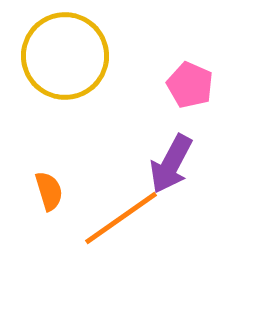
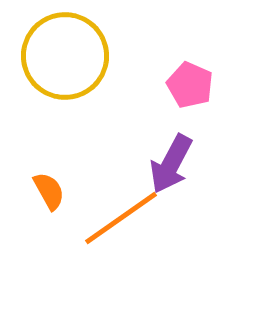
orange semicircle: rotated 12 degrees counterclockwise
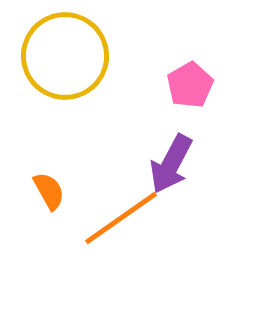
pink pentagon: rotated 18 degrees clockwise
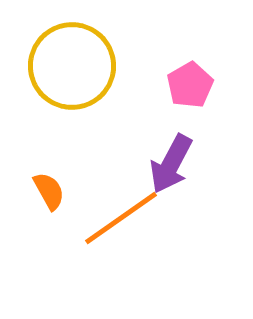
yellow circle: moved 7 px right, 10 px down
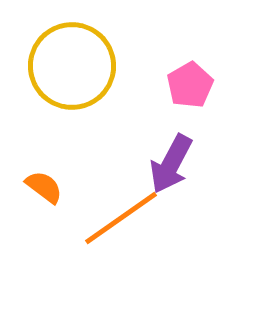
orange semicircle: moved 5 px left, 4 px up; rotated 24 degrees counterclockwise
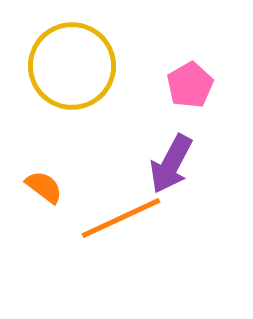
orange line: rotated 10 degrees clockwise
